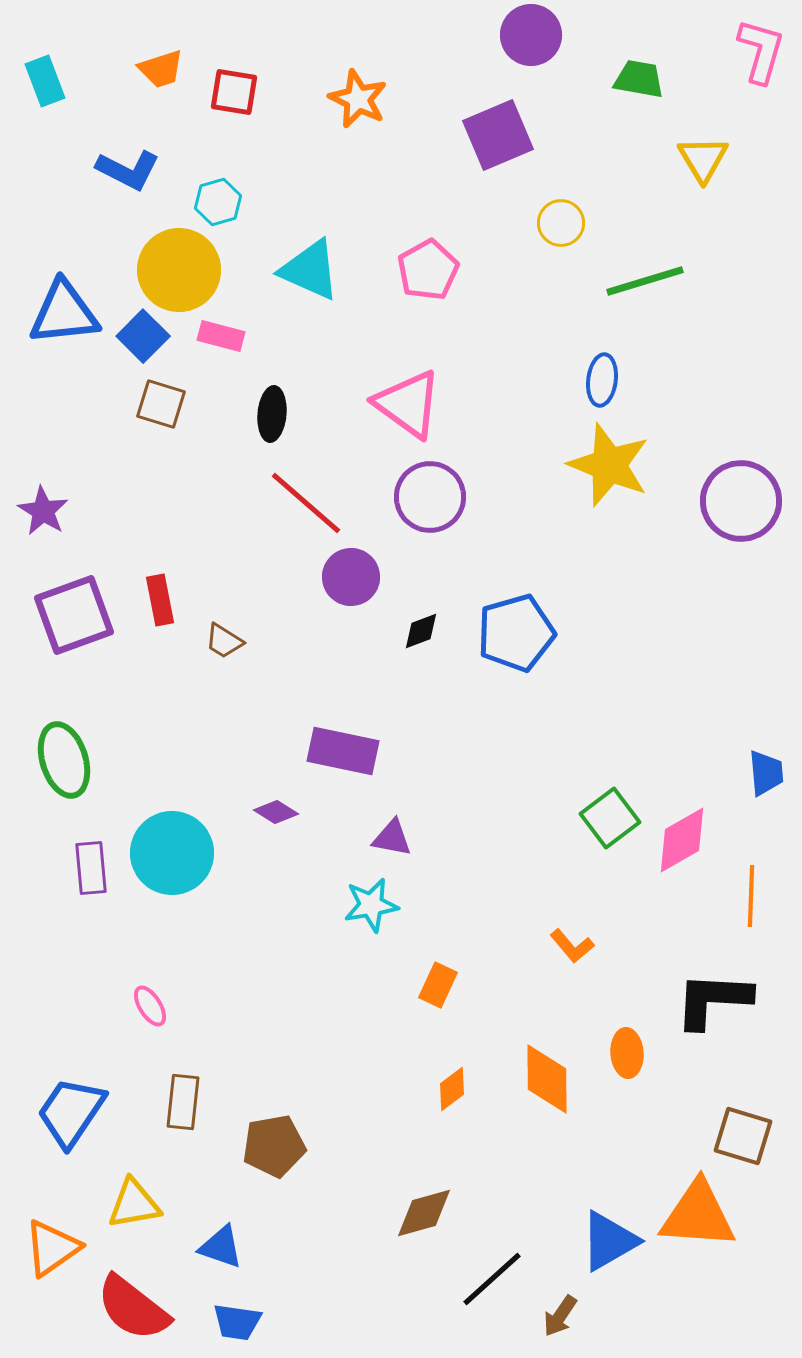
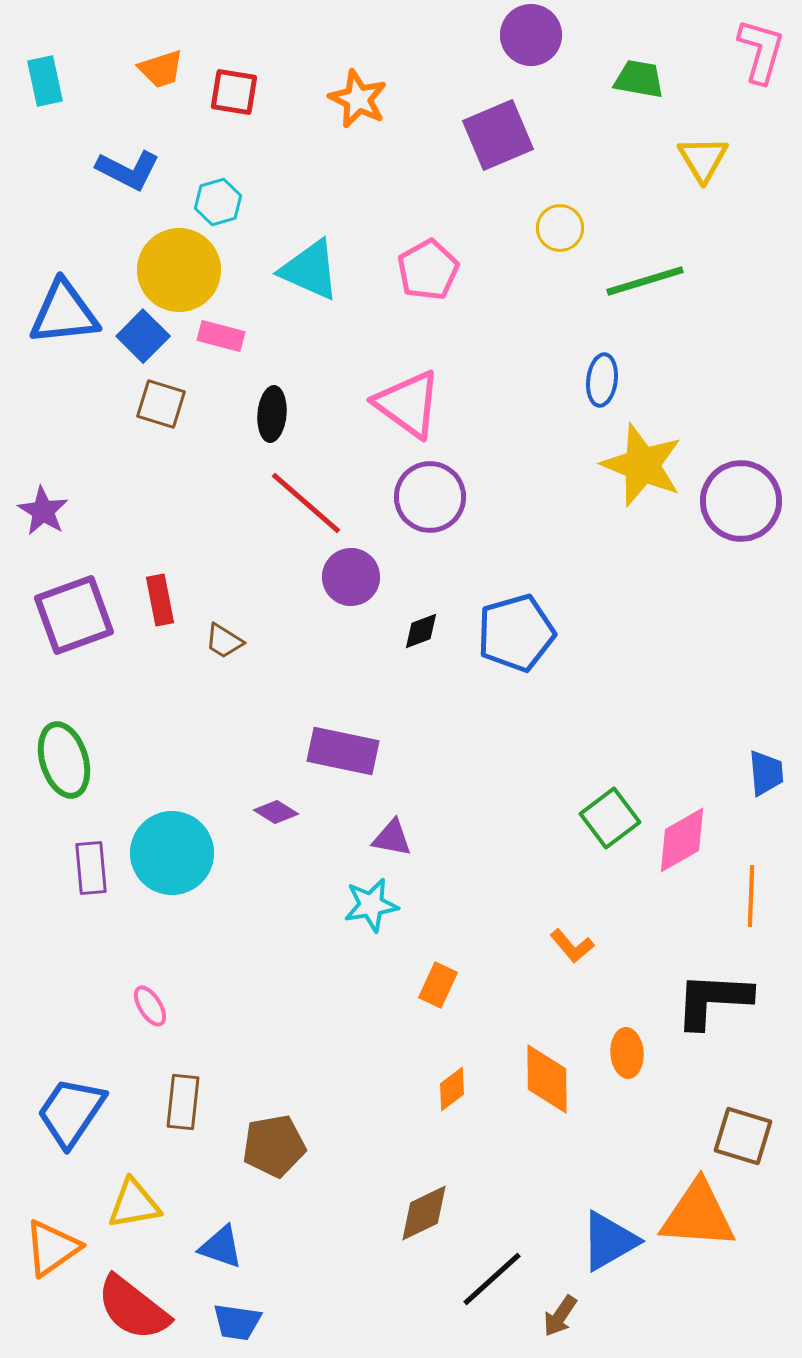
cyan rectangle at (45, 81): rotated 9 degrees clockwise
yellow circle at (561, 223): moved 1 px left, 5 px down
yellow star at (609, 465): moved 33 px right
brown diamond at (424, 1213): rotated 10 degrees counterclockwise
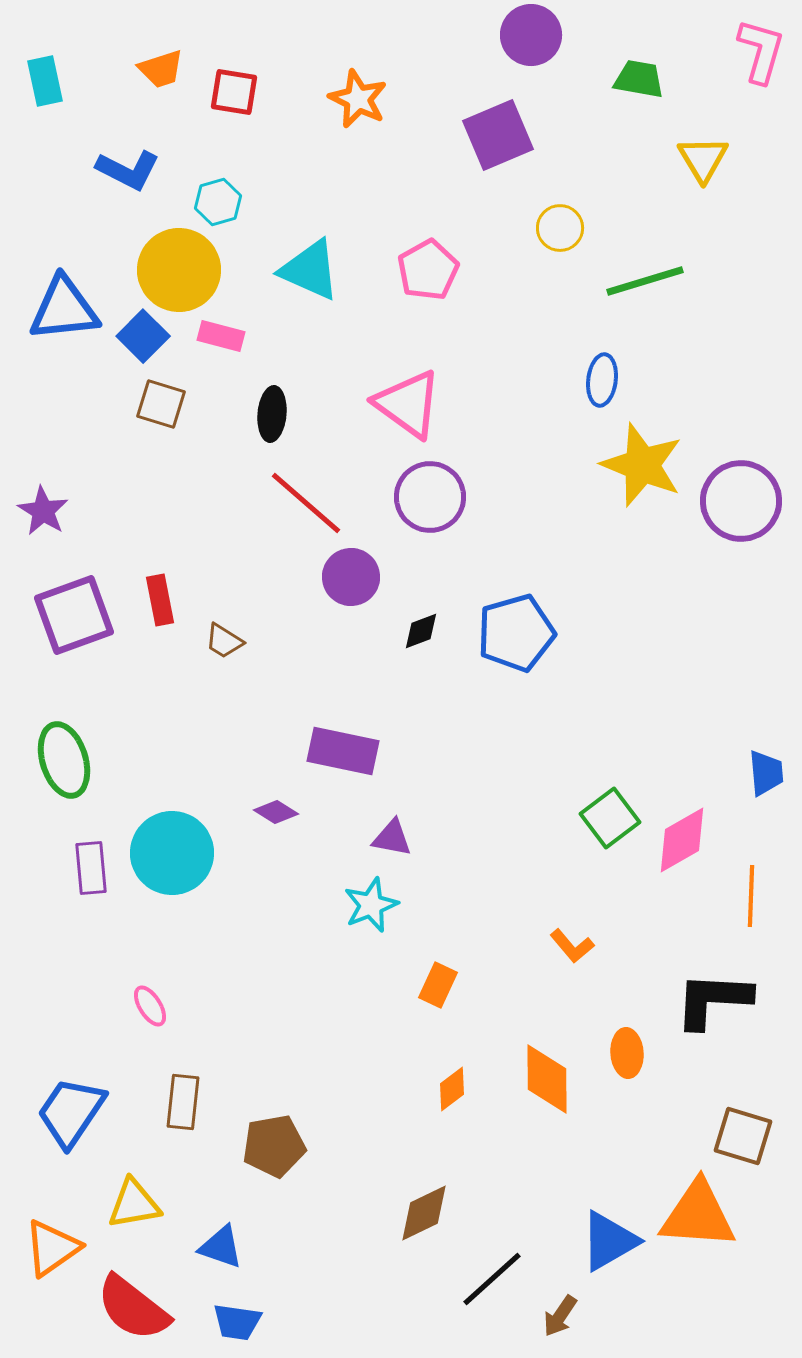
blue triangle at (64, 313): moved 4 px up
cyan star at (371, 905): rotated 12 degrees counterclockwise
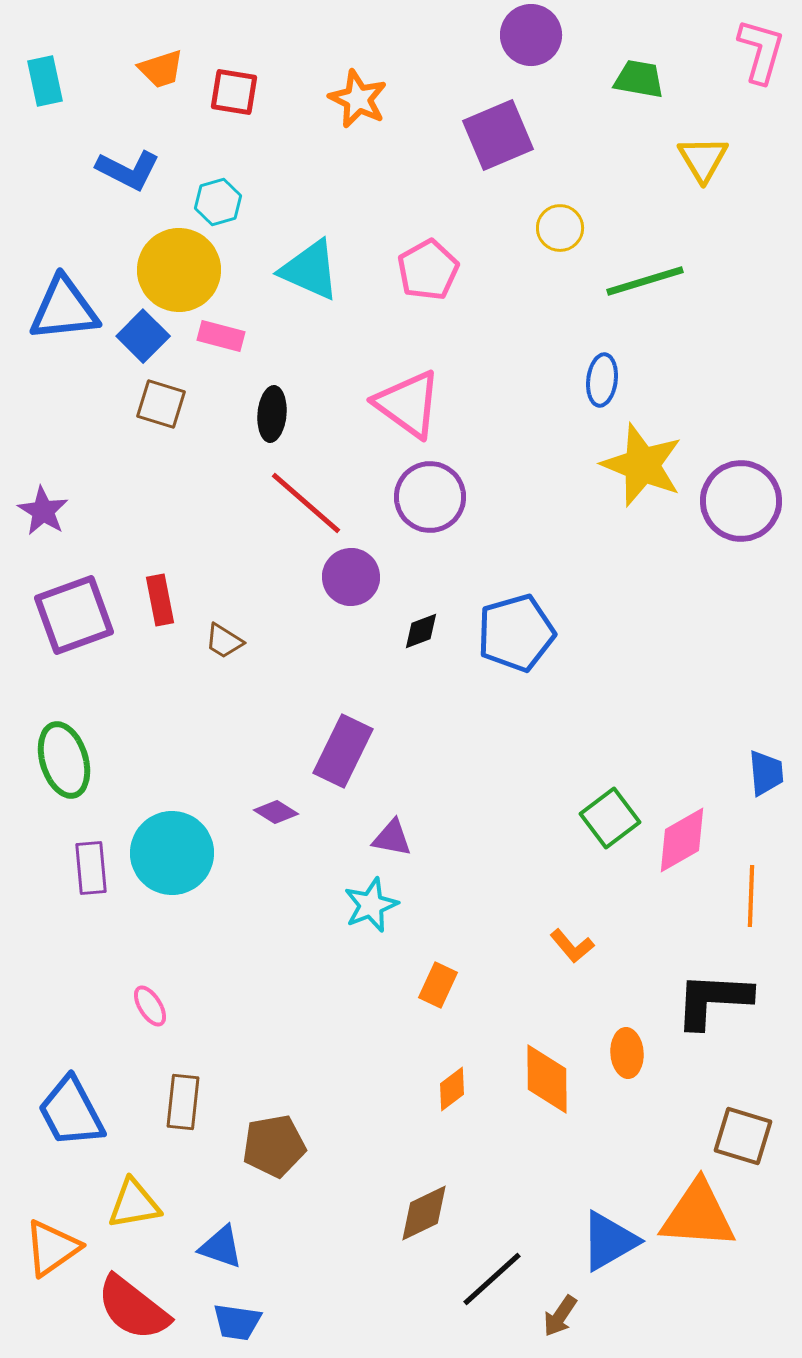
purple rectangle at (343, 751): rotated 76 degrees counterclockwise
blue trapezoid at (71, 1112): rotated 62 degrees counterclockwise
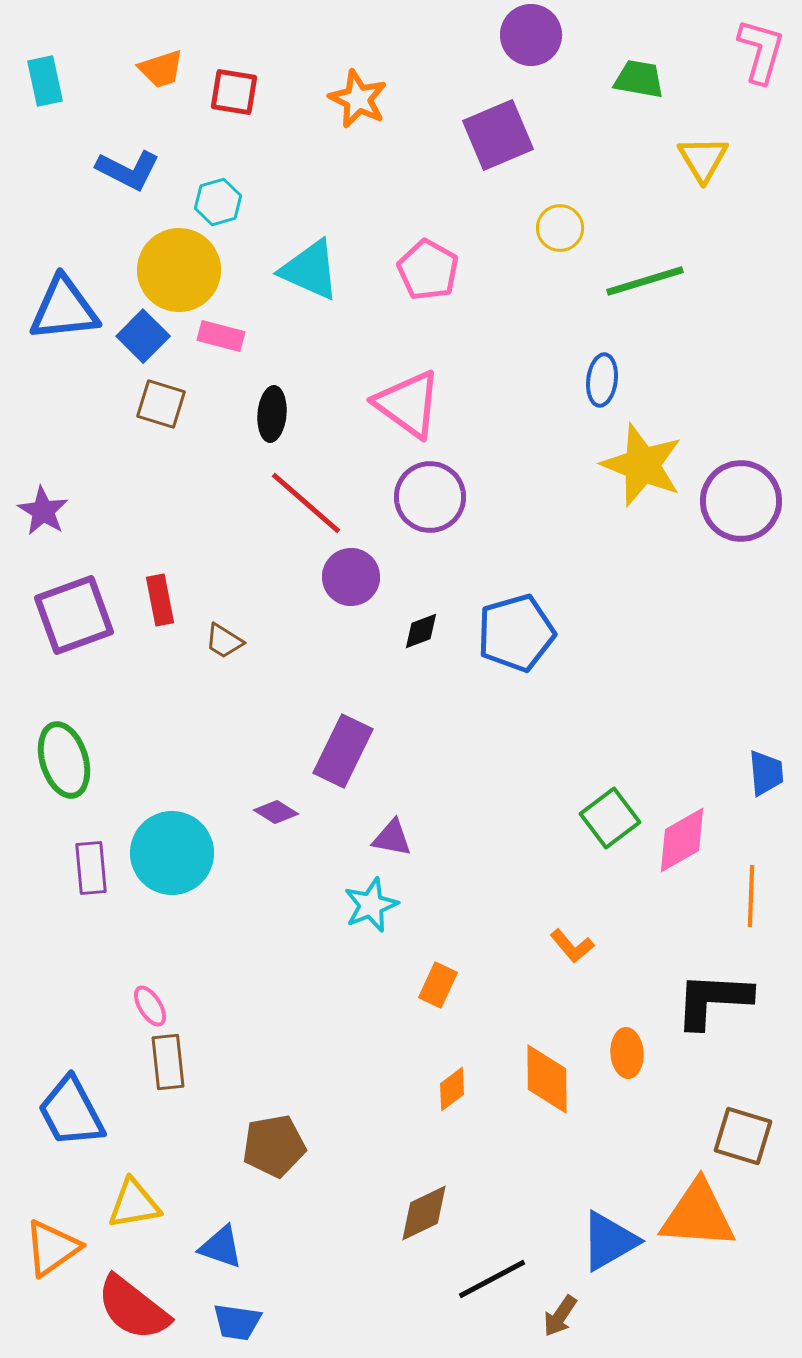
pink pentagon at (428, 270): rotated 14 degrees counterclockwise
brown rectangle at (183, 1102): moved 15 px left, 40 px up; rotated 12 degrees counterclockwise
black line at (492, 1279): rotated 14 degrees clockwise
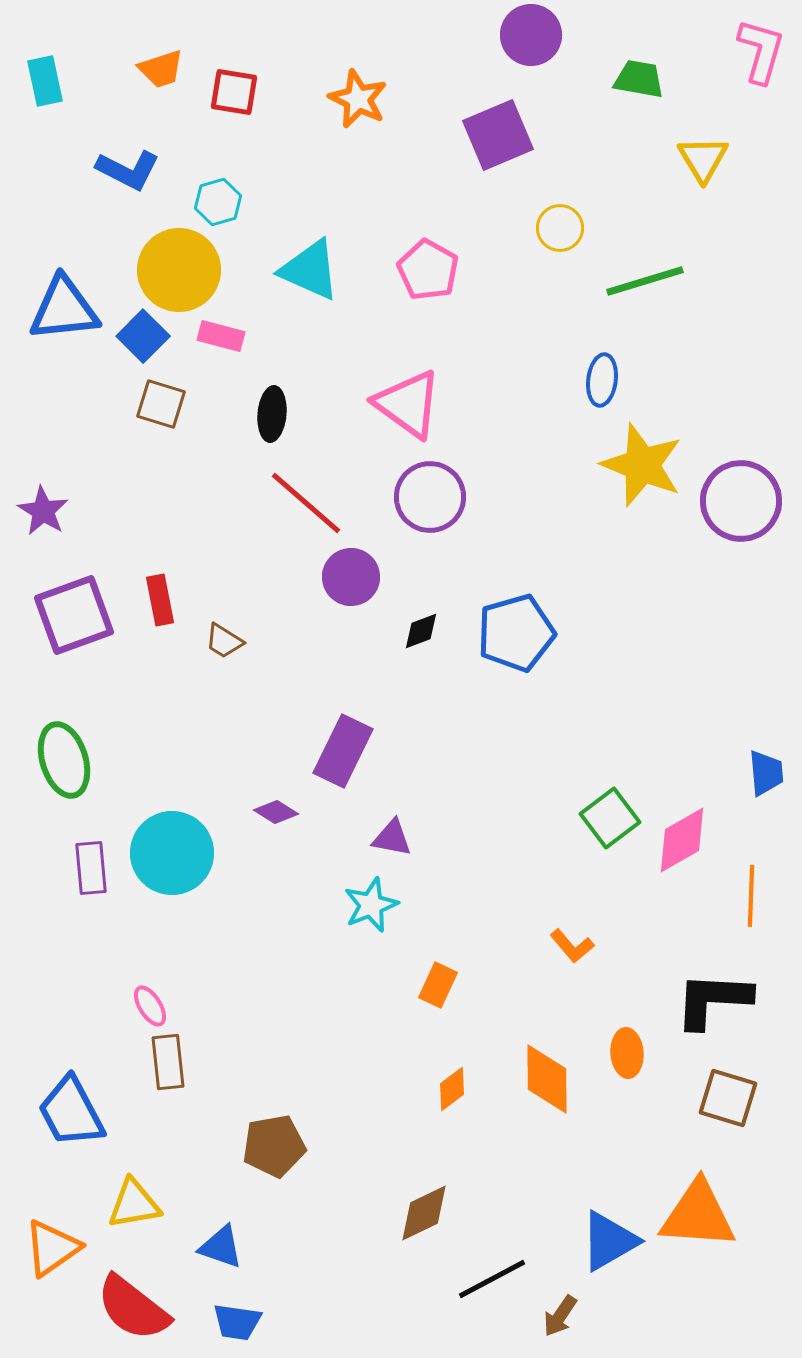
brown square at (743, 1136): moved 15 px left, 38 px up
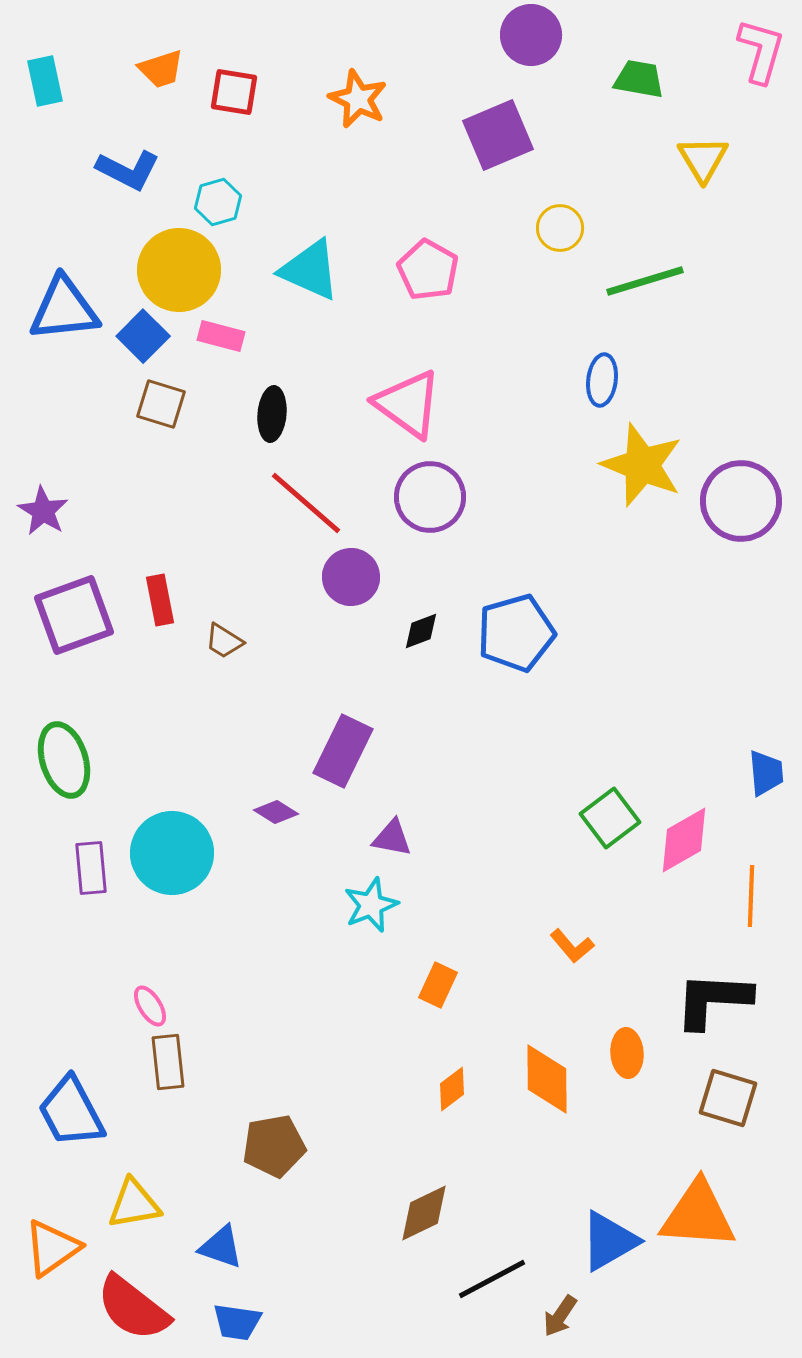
pink diamond at (682, 840): moved 2 px right
